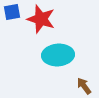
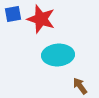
blue square: moved 1 px right, 2 px down
brown arrow: moved 4 px left
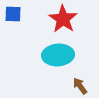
blue square: rotated 12 degrees clockwise
red star: moved 22 px right; rotated 16 degrees clockwise
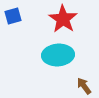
blue square: moved 2 px down; rotated 18 degrees counterclockwise
brown arrow: moved 4 px right
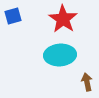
cyan ellipse: moved 2 px right
brown arrow: moved 3 px right, 4 px up; rotated 24 degrees clockwise
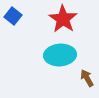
blue square: rotated 36 degrees counterclockwise
brown arrow: moved 4 px up; rotated 18 degrees counterclockwise
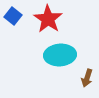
red star: moved 15 px left
brown arrow: rotated 132 degrees counterclockwise
